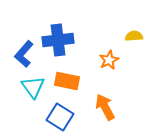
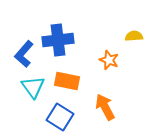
orange star: rotated 24 degrees counterclockwise
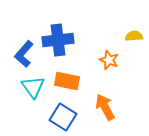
blue square: moved 3 px right
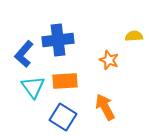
orange rectangle: moved 2 px left; rotated 15 degrees counterclockwise
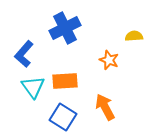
blue cross: moved 7 px right, 12 px up; rotated 20 degrees counterclockwise
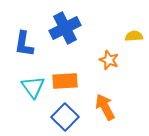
blue L-shape: moved 10 px up; rotated 32 degrees counterclockwise
blue square: moved 2 px right; rotated 12 degrees clockwise
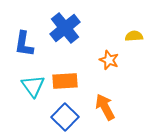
blue cross: rotated 12 degrees counterclockwise
cyan triangle: moved 1 px up
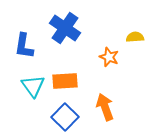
blue cross: rotated 16 degrees counterclockwise
yellow semicircle: moved 1 px right, 1 px down
blue L-shape: moved 2 px down
orange star: moved 3 px up
orange arrow: rotated 8 degrees clockwise
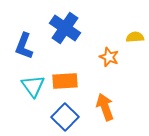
blue L-shape: rotated 12 degrees clockwise
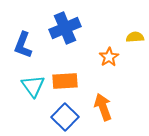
blue cross: rotated 32 degrees clockwise
blue L-shape: moved 1 px left, 1 px up
orange star: rotated 18 degrees clockwise
orange arrow: moved 2 px left
